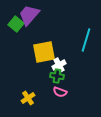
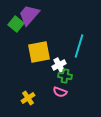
cyan line: moved 7 px left, 6 px down
yellow square: moved 5 px left
green cross: moved 8 px right
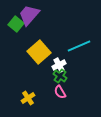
cyan line: rotated 50 degrees clockwise
yellow square: rotated 30 degrees counterclockwise
green cross: moved 5 px left; rotated 24 degrees clockwise
pink semicircle: rotated 40 degrees clockwise
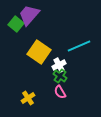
yellow square: rotated 15 degrees counterclockwise
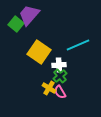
cyan line: moved 1 px left, 1 px up
white cross: rotated 24 degrees clockwise
green cross: rotated 16 degrees clockwise
yellow cross: moved 21 px right, 10 px up; rotated 24 degrees counterclockwise
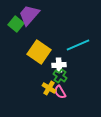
green cross: rotated 16 degrees counterclockwise
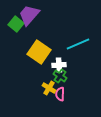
cyan line: moved 1 px up
pink semicircle: moved 2 px down; rotated 32 degrees clockwise
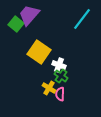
cyan line: moved 4 px right, 25 px up; rotated 30 degrees counterclockwise
white cross: rotated 24 degrees clockwise
green cross: moved 1 px right
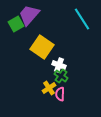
cyan line: rotated 70 degrees counterclockwise
green square: rotated 21 degrees clockwise
yellow square: moved 3 px right, 5 px up
yellow cross: rotated 24 degrees clockwise
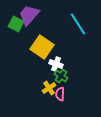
cyan line: moved 4 px left, 5 px down
green square: rotated 35 degrees counterclockwise
white cross: moved 3 px left, 1 px up
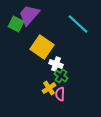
cyan line: rotated 15 degrees counterclockwise
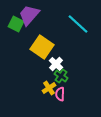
white cross: rotated 24 degrees clockwise
